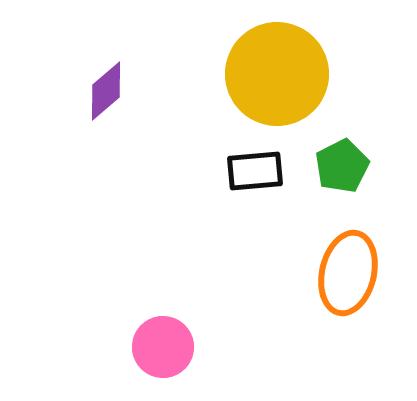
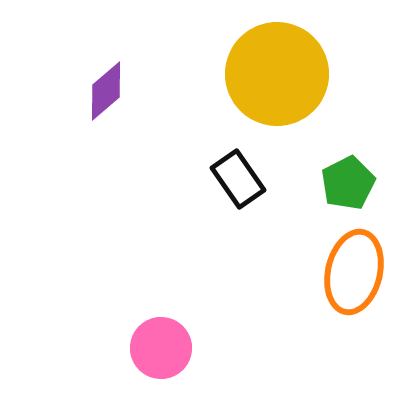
green pentagon: moved 6 px right, 17 px down
black rectangle: moved 17 px left, 8 px down; rotated 60 degrees clockwise
orange ellipse: moved 6 px right, 1 px up
pink circle: moved 2 px left, 1 px down
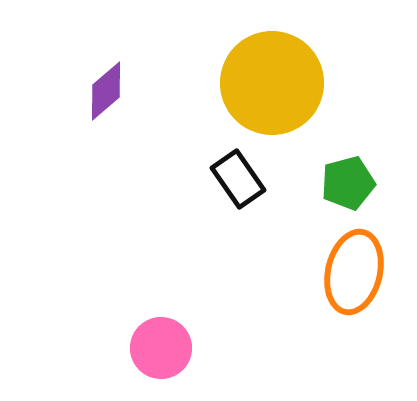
yellow circle: moved 5 px left, 9 px down
green pentagon: rotated 12 degrees clockwise
